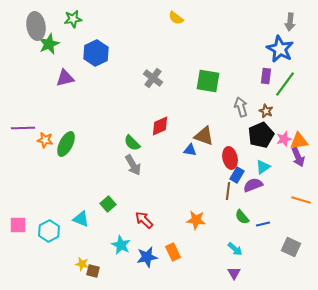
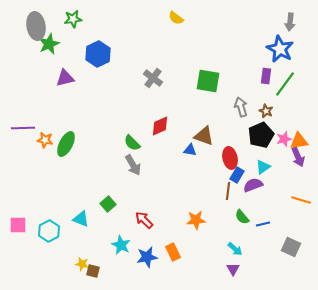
blue hexagon at (96, 53): moved 2 px right, 1 px down
orange star at (196, 220): rotated 12 degrees counterclockwise
purple triangle at (234, 273): moved 1 px left, 4 px up
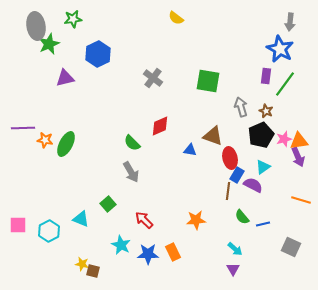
brown triangle at (204, 136): moved 9 px right
gray arrow at (133, 165): moved 2 px left, 7 px down
purple semicircle at (253, 185): rotated 48 degrees clockwise
blue star at (147, 257): moved 1 px right, 3 px up; rotated 10 degrees clockwise
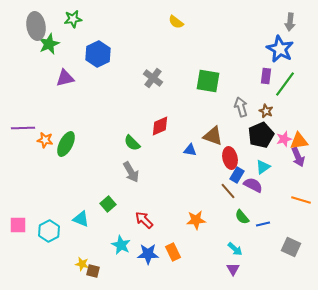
yellow semicircle at (176, 18): moved 4 px down
brown line at (228, 191): rotated 48 degrees counterclockwise
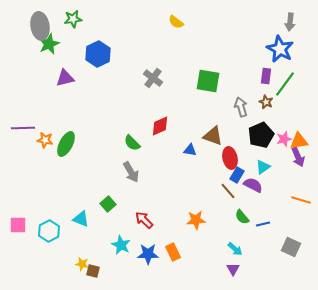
gray ellipse at (36, 26): moved 4 px right
brown star at (266, 111): moved 9 px up
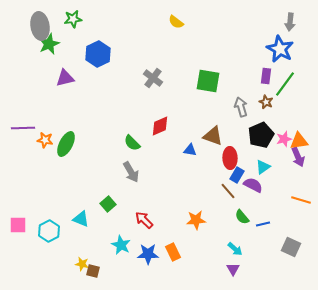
red ellipse at (230, 158): rotated 10 degrees clockwise
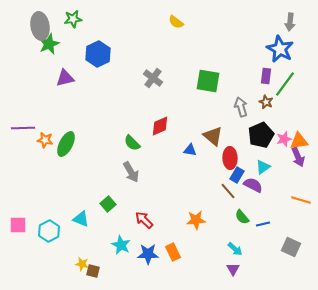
brown triangle at (213, 136): rotated 20 degrees clockwise
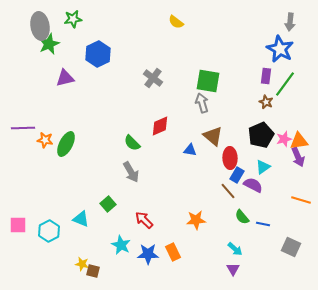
gray arrow at (241, 107): moved 39 px left, 4 px up
blue line at (263, 224): rotated 24 degrees clockwise
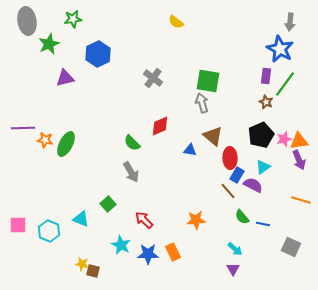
gray ellipse at (40, 26): moved 13 px left, 5 px up
purple arrow at (298, 157): moved 1 px right, 3 px down
cyan hexagon at (49, 231): rotated 10 degrees counterclockwise
